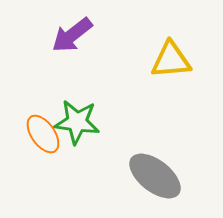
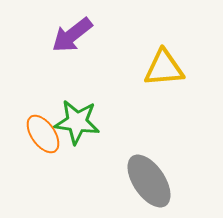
yellow triangle: moved 7 px left, 8 px down
gray ellipse: moved 6 px left, 5 px down; rotated 18 degrees clockwise
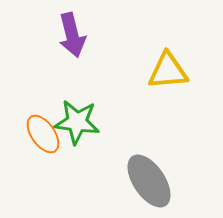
purple arrow: rotated 66 degrees counterclockwise
yellow triangle: moved 4 px right, 3 px down
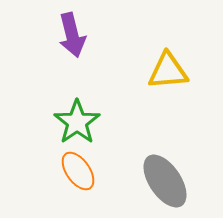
green star: rotated 30 degrees clockwise
orange ellipse: moved 35 px right, 37 px down
gray ellipse: moved 16 px right
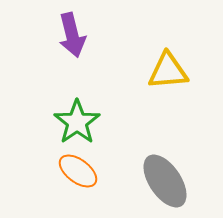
orange ellipse: rotated 18 degrees counterclockwise
